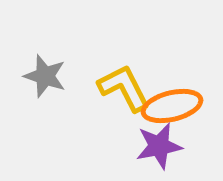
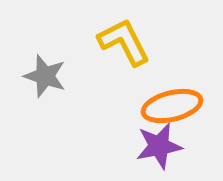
yellow L-shape: moved 46 px up
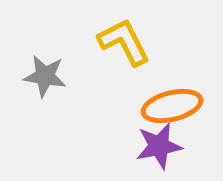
gray star: rotated 9 degrees counterclockwise
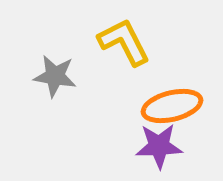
gray star: moved 10 px right
purple star: rotated 9 degrees clockwise
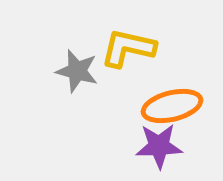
yellow L-shape: moved 4 px right, 6 px down; rotated 50 degrees counterclockwise
gray star: moved 22 px right, 5 px up; rotated 6 degrees clockwise
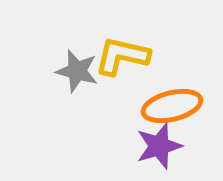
yellow L-shape: moved 6 px left, 8 px down
purple star: rotated 15 degrees counterclockwise
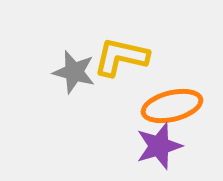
yellow L-shape: moved 1 px left, 1 px down
gray star: moved 3 px left, 1 px down
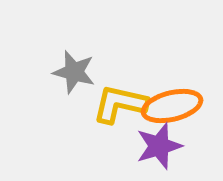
yellow L-shape: moved 1 px left, 47 px down
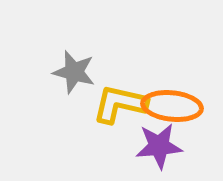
orange ellipse: rotated 20 degrees clockwise
purple star: rotated 12 degrees clockwise
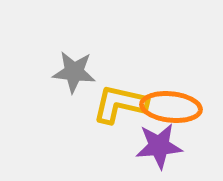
gray star: rotated 9 degrees counterclockwise
orange ellipse: moved 1 px left, 1 px down
